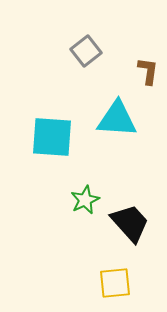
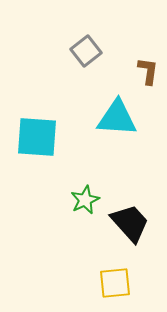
cyan triangle: moved 1 px up
cyan square: moved 15 px left
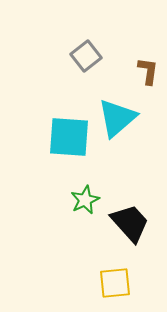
gray square: moved 5 px down
cyan triangle: rotated 45 degrees counterclockwise
cyan square: moved 32 px right
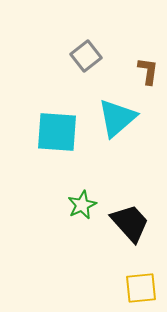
cyan square: moved 12 px left, 5 px up
green star: moved 3 px left, 5 px down
yellow square: moved 26 px right, 5 px down
